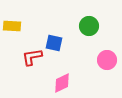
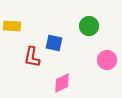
red L-shape: rotated 70 degrees counterclockwise
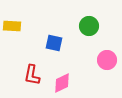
red L-shape: moved 18 px down
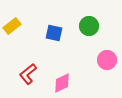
yellow rectangle: rotated 42 degrees counterclockwise
blue square: moved 10 px up
red L-shape: moved 4 px left, 1 px up; rotated 40 degrees clockwise
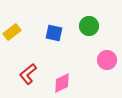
yellow rectangle: moved 6 px down
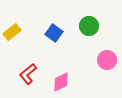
blue square: rotated 24 degrees clockwise
pink diamond: moved 1 px left, 1 px up
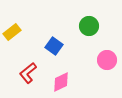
blue square: moved 13 px down
red L-shape: moved 1 px up
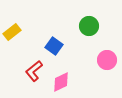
red L-shape: moved 6 px right, 2 px up
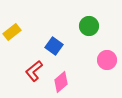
pink diamond: rotated 15 degrees counterclockwise
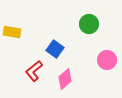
green circle: moved 2 px up
yellow rectangle: rotated 48 degrees clockwise
blue square: moved 1 px right, 3 px down
pink diamond: moved 4 px right, 3 px up
